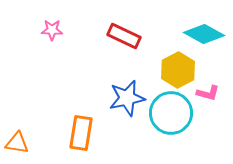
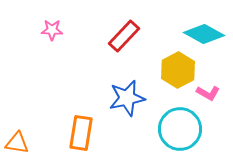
red rectangle: rotated 72 degrees counterclockwise
pink L-shape: rotated 15 degrees clockwise
cyan circle: moved 9 px right, 16 px down
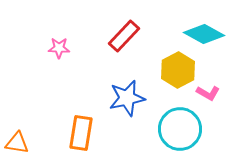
pink star: moved 7 px right, 18 px down
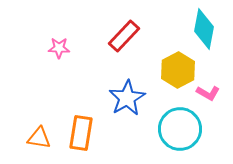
cyan diamond: moved 5 px up; rotated 72 degrees clockwise
blue star: rotated 18 degrees counterclockwise
orange triangle: moved 22 px right, 5 px up
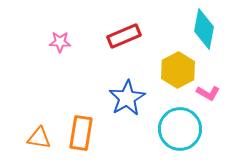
red rectangle: rotated 24 degrees clockwise
pink star: moved 1 px right, 6 px up
